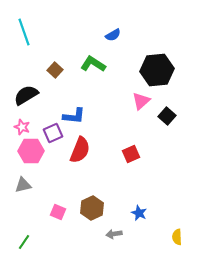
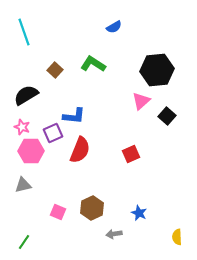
blue semicircle: moved 1 px right, 8 px up
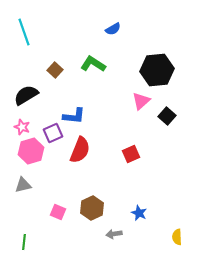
blue semicircle: moved 1 px left, 2 px down
pink hexagon: rotated 15 degrees counterclockwise
green line: rotated 28 degrees counterclockwise
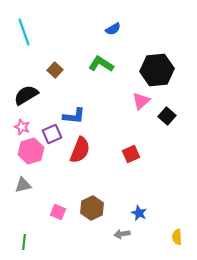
green L-shape: moved 8 px right
purple square: moved 1 px left, 1 px down
gray arrow: moved 8 px right
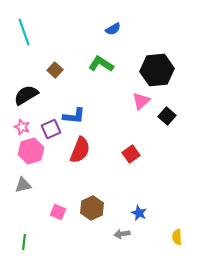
purple square: moved 1 px left, 5 px up
red square: rotated 12 degrees counterclockwise
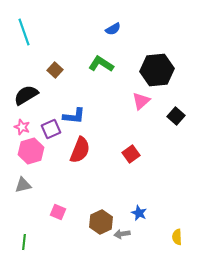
black square: moved 9 px right
brown hexagon: moved 9 px right, 14 px down
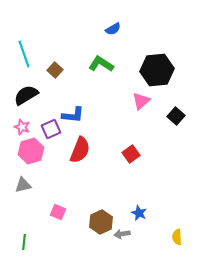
cyan line: moved 22 px down
blue L-shape: moved 1 px left, 1 px up
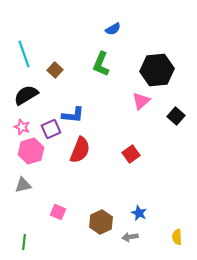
green L-shape: rotated 100 degrees counterclockwise
gray arrow: moved 8 px right, 3 px down
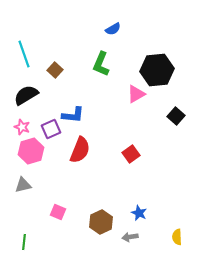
pink triangle: moved 5 px left, 7 px up; rotated 12 degrees clockwise
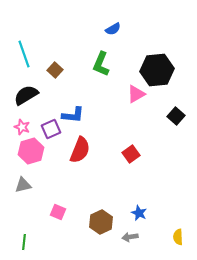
yellow semicircle: moved 1 px right
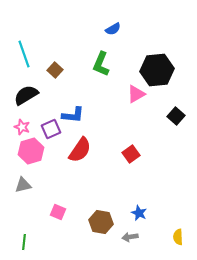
red semicircle: rotated 12 degrees clockwise
brown hexagon: rotated 25 degrees counterclockwise
